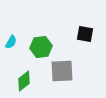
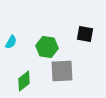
green hexagon: moved 6 px right; rotated 15 degrees clockwise
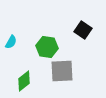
black square: moved 2 px left, 4 px up; rotated 24 degrees clockwise
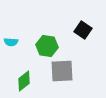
cyan semicircle: rotated 64 degrees clockwise
green hexagon: moved 1 px up
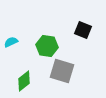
black square: rotated 12 degrees counterclockwise
cyan semicircle: rotated 152 degrees clockwise
gray square: rotated 20 degrees clockwise
